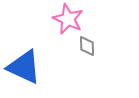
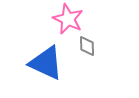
blue triangle: moved 22 px right, 4 px up
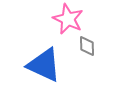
blue triangle: moved 2 px left, 2 px down
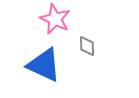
pink star: moved 13 px left
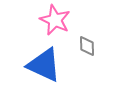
pink star: moved 1 px down
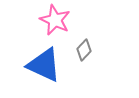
gray diamond: moved 3 px left, 4 px down; rotated 45 degrees clockwise
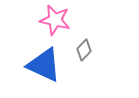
pink star: rotated 12 degrees counterclockwise
